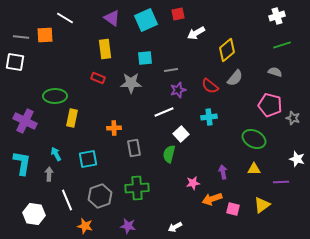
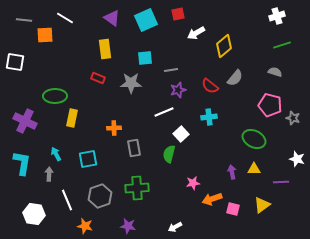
gray line at (21, 37): moved 3 px right, 17 px up
yellow diamond at (227, 50): moved 3 px left, 4 px up
purple arrow at (223, 172): moved 9 px right
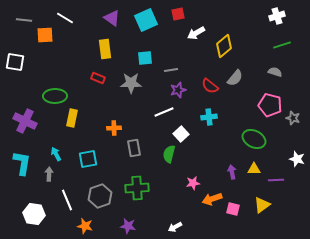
purple line at (281, 182): moved 5 px left, 2 px up
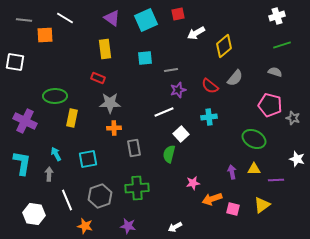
gray star at (131, 83): moved 21 px left, 20 px down
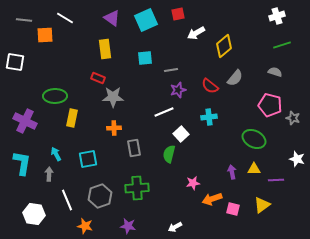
gray star at (110, 103): moved 3 px right, 6 px up
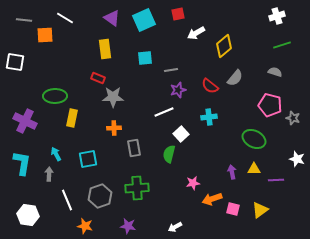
cyan square at (146, 20): moved 2 px left
yellow triangle at (262, 205): moved 2 px left, 5 px down
white hexagon at (34, 214): moved 6 px left, 1 px down
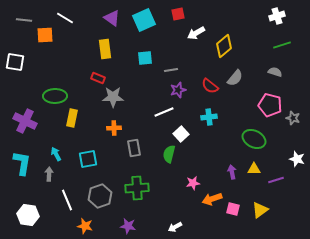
purple line at (276, 180): rotated 14 degrees counterclockwise
